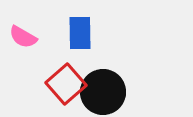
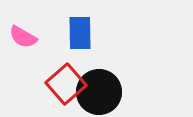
black circle: moved 4 px left
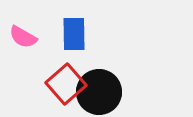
blue rectangle: moved 6 px left, 1 px down
